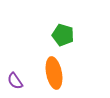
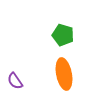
orange ellipse: moved 10 px right, 1 px down
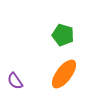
orange ellipse: rotated 48 degrees clockwise
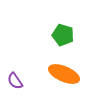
orange ellipse: rotated 76 degrees clockwise
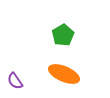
green pentagon: rotated 25 degrees clockwise
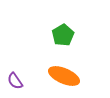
orange ellipse: moved 2 px down
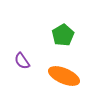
purple semicircle: moved 7 px right, 20 px up
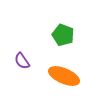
green pentagon: rotated 20 degrees counterclockwise
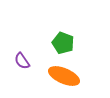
green pentagon: moved 8 px down
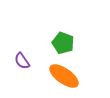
orange ellipse: rotated 12 degrees clockwise
